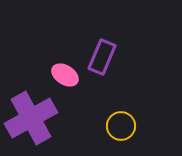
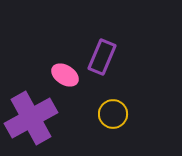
yellow circle: moved 8 px left, 12 px up
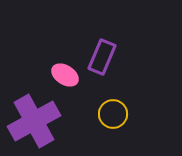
purple cross: moved 3 px right, 3 px down
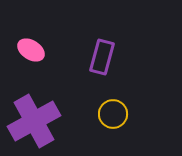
purple rectangle: rotated 8 degrees counterclockwise
pink ellipse: moved 34 px left, 25 px up
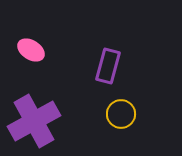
purple rectangle: moved 6 px right, 9 px down
yellow circle: moved 8 px right
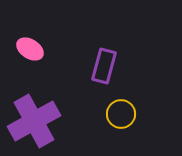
pink ellipse: moved 1 px left, 1 px up
purple rectangle: moved 4 px left
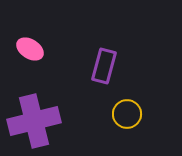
yellow circle: moved 6 px right
purple cross: rotated 15 degrees clockwise
